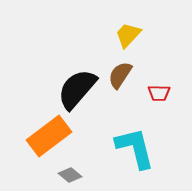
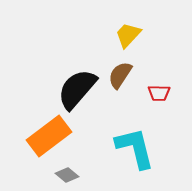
gray diamond: moved 3 px left
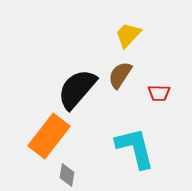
orange rectangle: rotated 15 degrees counterclockwise
gray diamond: rotated 60 degrees clockwise
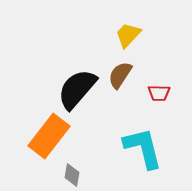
cyan L-shape: moved 8 px right
gray diamond: moved 5 px right
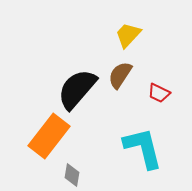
red trapezoid: rotated 25 degrees clockwise
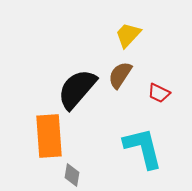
orange rectangle: rotated 42 degrees counterclockwise
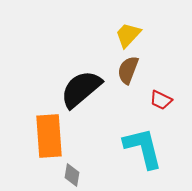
brown semicircle: moved 8 px right, 5 px up; rotated 12 degrees counterclockwise
black semicircle: moved 4 px right; rotated 9 degrees clockwise
red trapezoid: moved 2 px right, 7 px down
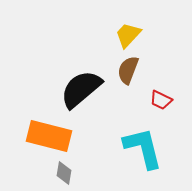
orange rectangle: rotated 72 degrees counterclockwise
gray diamond: moved 8 px left, 2 px up
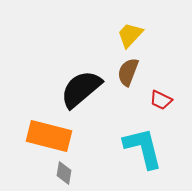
yellow trapezoid: moved 2 px right
brown semicircle: moved 2 px down
